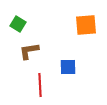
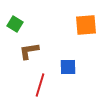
green square: moved 3 px left
red line: rotated 20 degrees clockwise
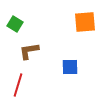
orange square: moved 1 px left, 3 px up
blue square: moved 2 px right
red line: moved 22 px left
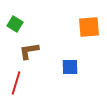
orange square: moved 4 px right, 5 px down
red line: moved 2 px left, 2 px up
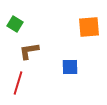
red line: moved 2 px right
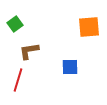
green square: rotated 21 degrees clockwise
red line: moved 3 px up
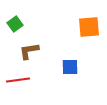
red line: rotated 65 degrees clockwise
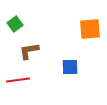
orange square: moved 1 px right, 2 px down
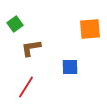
brown L-shape: moved 2 px right, 3 px up
red line: moved 8 px right, 7 px down; rotated 50 degrees counterclockwise
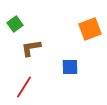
orange square: rotated 15 degrees counterclockwise
red line: moved 2 px left
